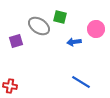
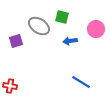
green square: moved 2 px right
blue arrow: moved 4 px left, 1 px up
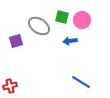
pink circle: moved 14 px left, 9 px up
red cross: rotated 24 degrees counterclockwise
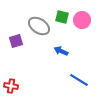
blue arrow: moved 9 px left, 10 px down; rotated 32 degrees clockwise
blue line: moved 2 px left, 2 px up
red cross: moved 1 px right; rotated 24 degrees clockwise
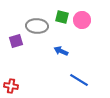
gray ellipse: moved 2 px left; rotated 30 degrees counterclockwise
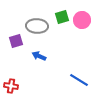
green square: rotated 32 degrees counterclockwise
blue arrow: moved 22 px left, 5 px down
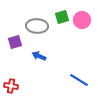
purple square: moved 1 px left, 1 px down
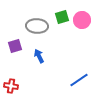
purple square: moved 4 px down
blue arrow: rotated 40 degrees clockwise
blue line: rotated 66 degrees counterclockwise
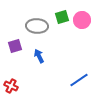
red cross: rotated 16 degrees clockwise
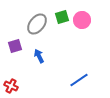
gray ellipse: moved 2 px up; rotated 55 degrees counterclockwise
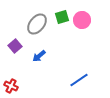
purple square: rotated 24 degrees counterclockwise
blue arrow: rotated 104 degrees counterclockwise
